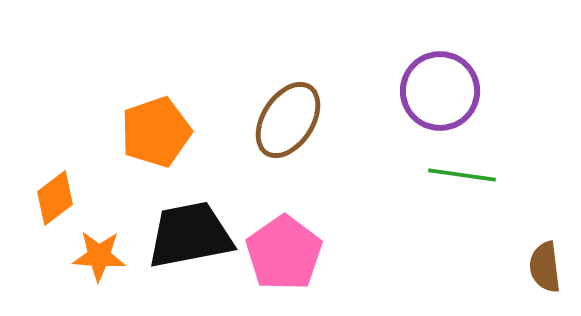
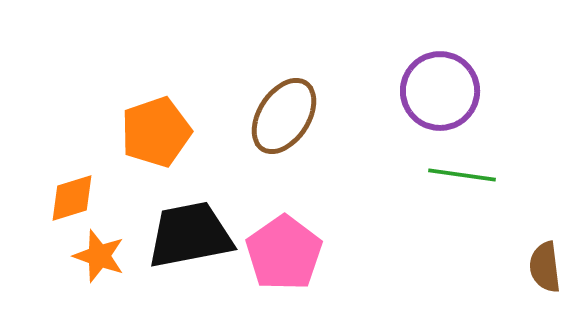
brown ellipse: moved 4 px left, 4 px up
orange diamond: moved 17 px right; rotated 20 degrees clockwise
orange star: rotated 16 degrees clockwise
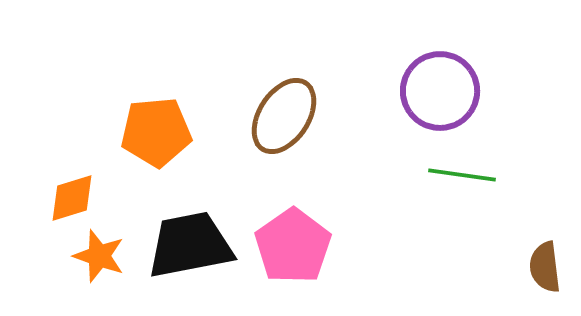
orange pentagon: rotated 14 degrees clockwise
black trapezoid: moved 10 px down
pink pentagon: moved 9 px right, 7 px up
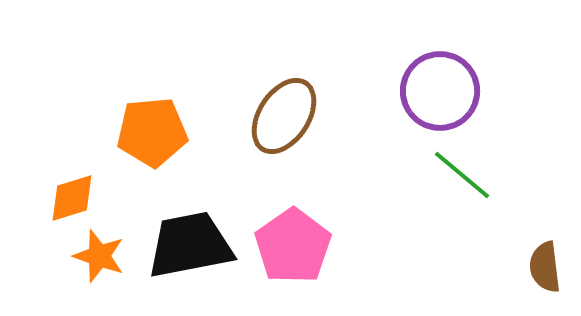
orange pentagon: moved 4 px left
green line: rotated 32 degrees clockwise
